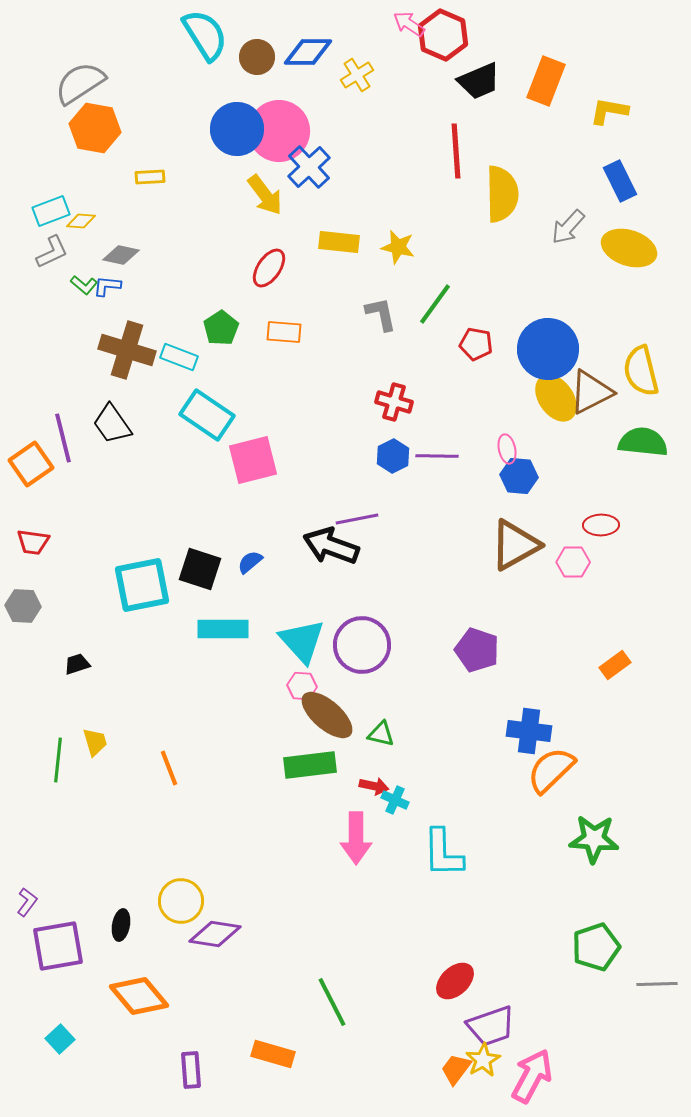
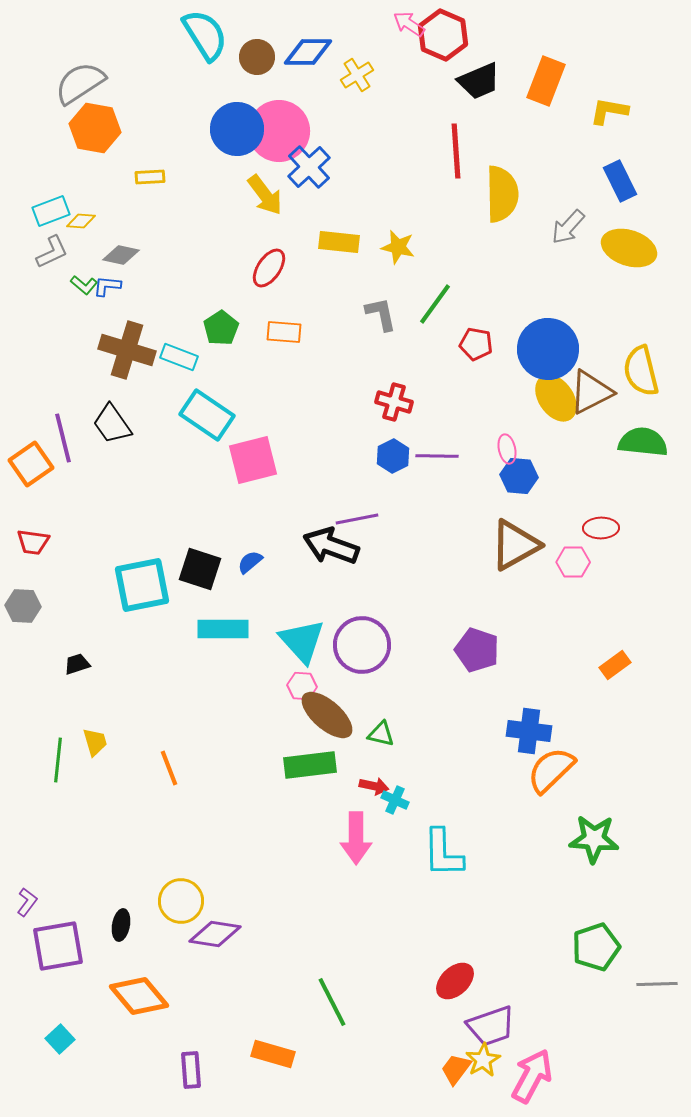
red ellipse at (601, 525): moved 3 px down
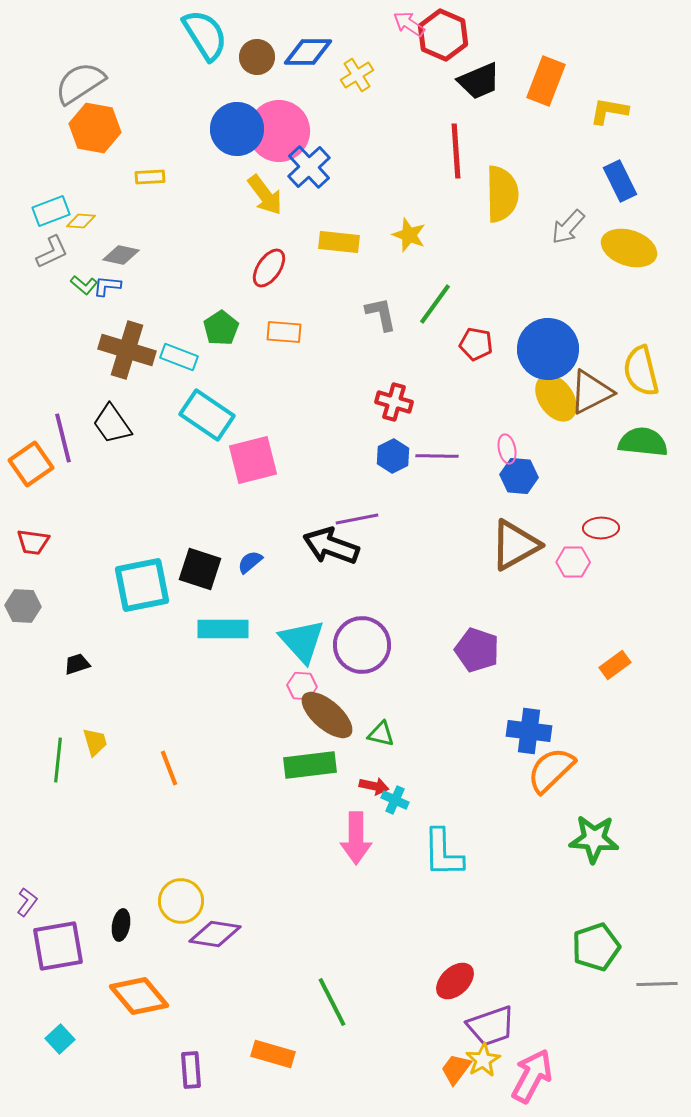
yellow star at (398, 247): moved 11 px right, 12 px up; rotated 8 degrees clockwise
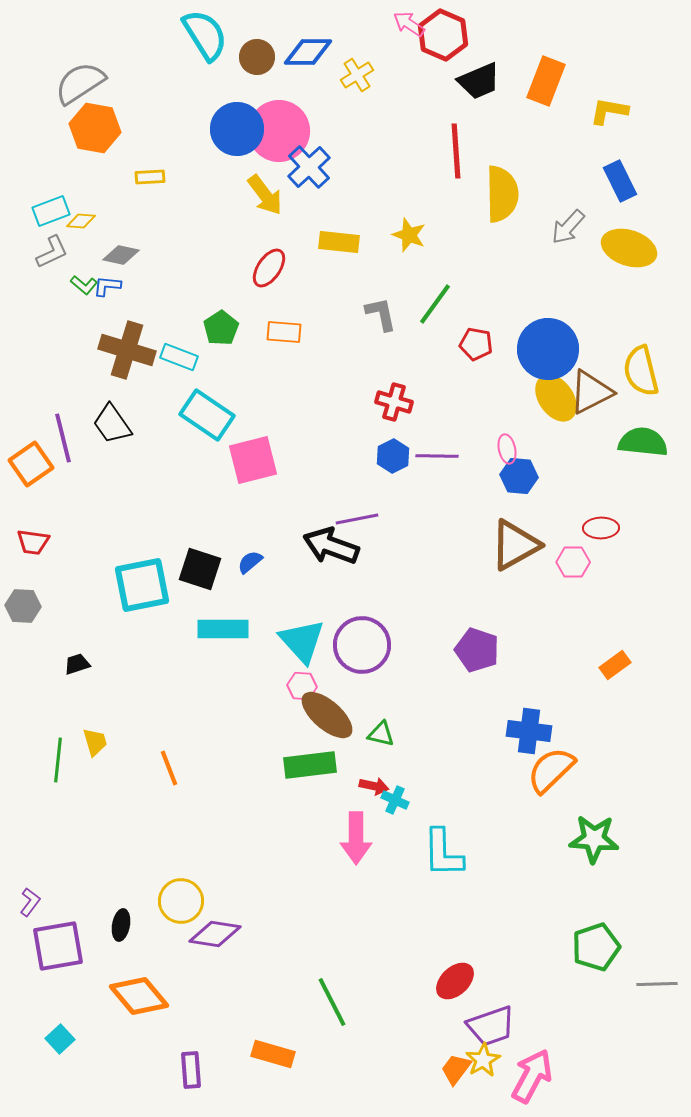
purple L-shape at (27, 902): moved 3 px right
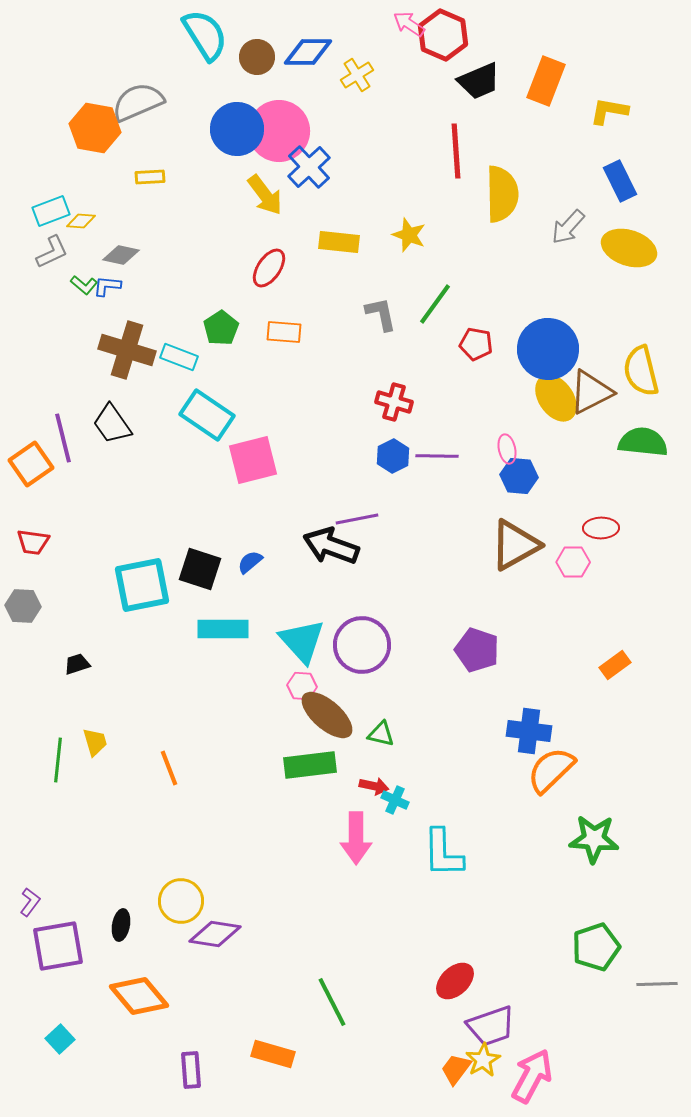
gray semicircle at (80, 83): moved 58 px right, 19 px down; rotated 10 degrees clockwise
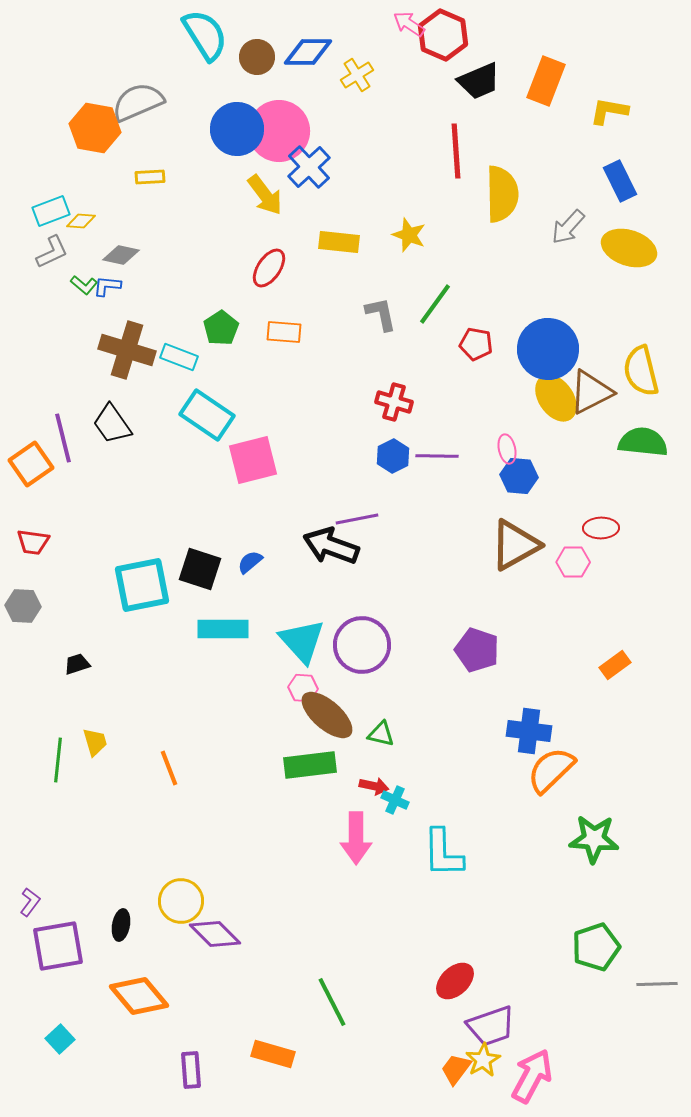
pink hexagon at (302, 686): moved 1 px right, 2 px down
purple diamond at (215, 934): rotated 36 degrees clockwise
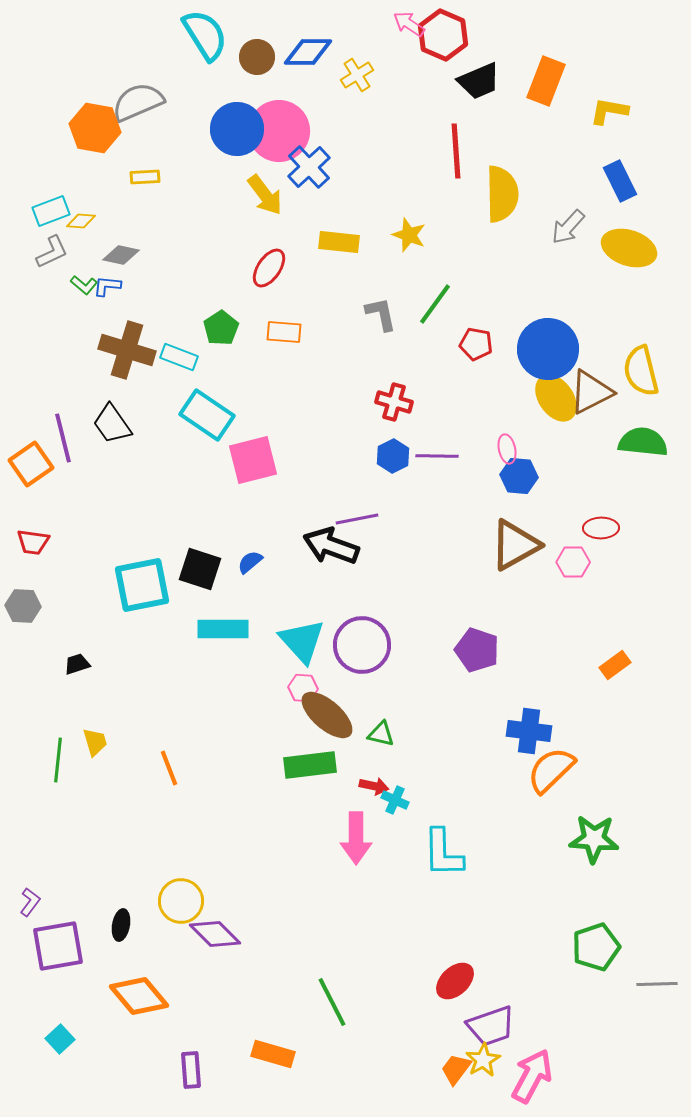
yellow rectangle at (150, 177): moved 5 px left
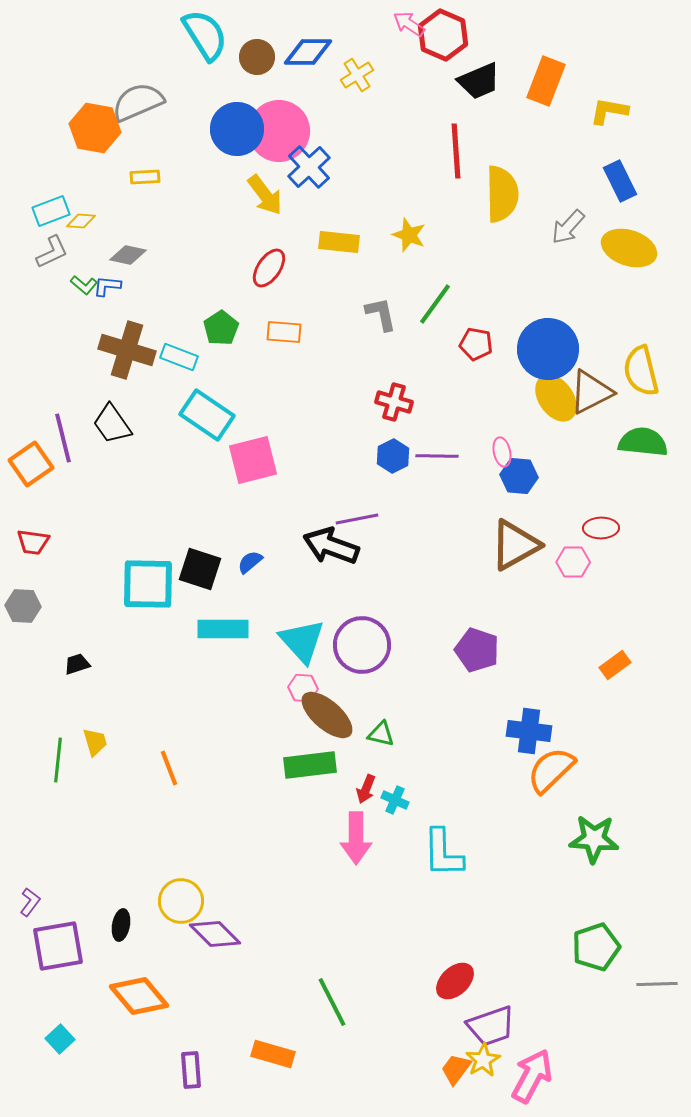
gray diamond at (121, 255): moved 7 px right
pink ellipse at (507, 449): moved 5 px left, 3 px down
cyan square at (142, 585): moved 6 px right, 1 px up; rotated 12 degrees clockwise
red arrow at (374, 786): moved 8 px left, 3 px down; rotated 100 degrees clockwise
